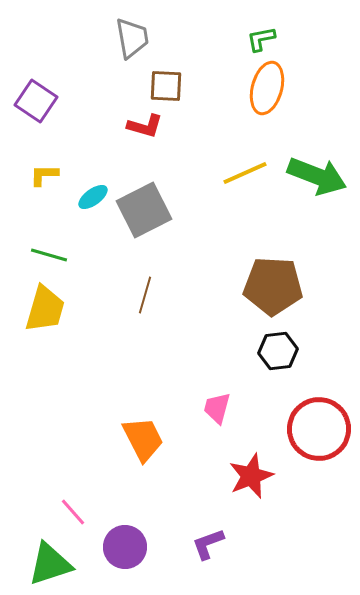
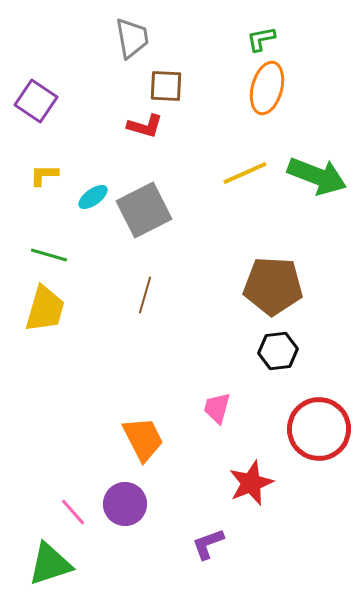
red star: moved 7 px down
purple circle: moved 43 px up
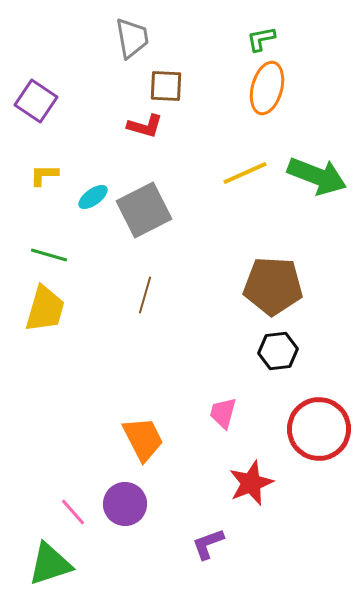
pink trapezoid: moved 6 px right, 5 px down
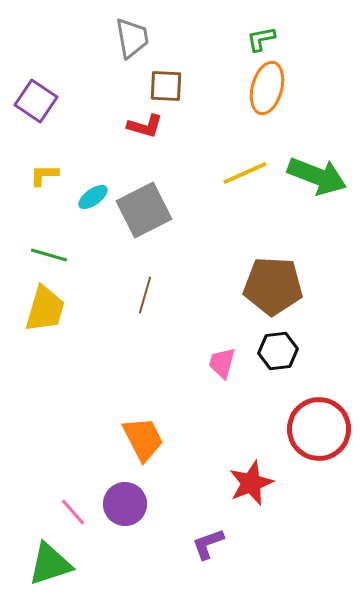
pink trapezoid: moved 1 px left, 50 px up
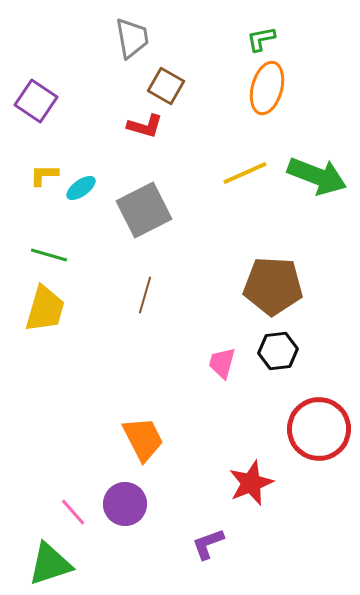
brown square: rotated 27 degrees clockwise
cyan ellipse: moved 12 px left, 9 px up
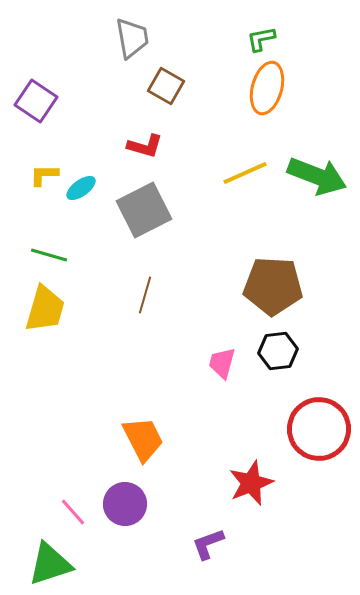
red L-shape: moved 20 px down
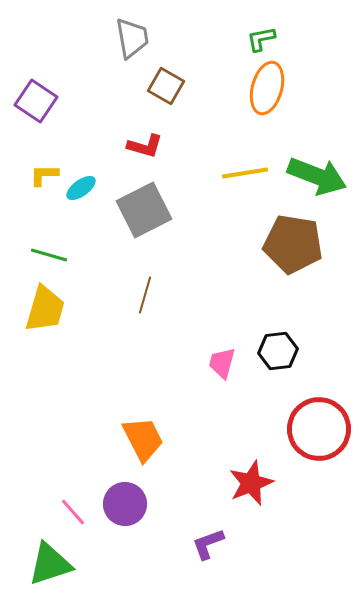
yellow line: rotated 15 degrees clockwise
brown pentagon: moved 20 px right, 42 px up; rotated 6 degrees clockwise
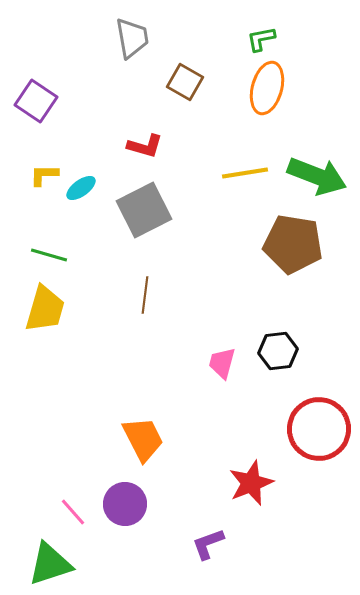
brown square: moved 19 px right, 4 px up
brown line: rotated 9 degrees counterclockwise
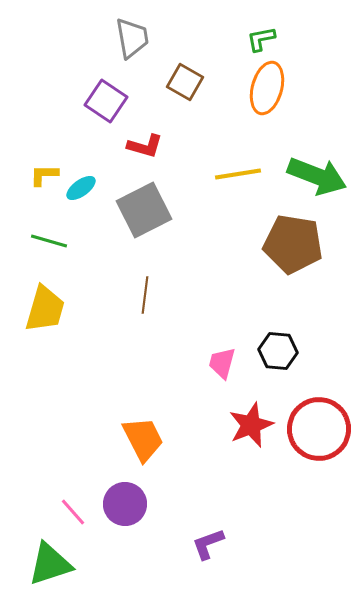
purple square: moved 70 px right
yellow line: moved 7 px left, 1 px down
green line: moved 14 px up
black hexagon: rotated 12 degrees clockwise
red star: moved 58 px up
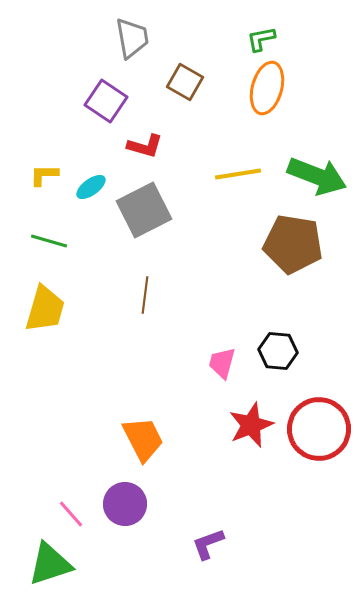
cyan ellipse: moved 10 px right, 1 px up
pink line: moved 2 px left, 2 px down
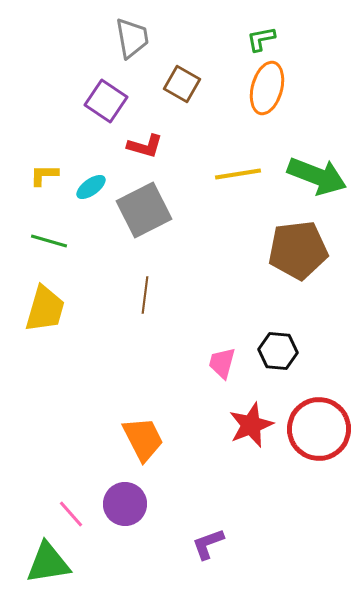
brown square: moved 3 px left, 2 px down
brown pentagon: moved 5 px right, 6 px down; rotated 16 degrees counterclockwise
green triangle: moved 2 px left, 1 px up; rotated 9 degrees clockwise
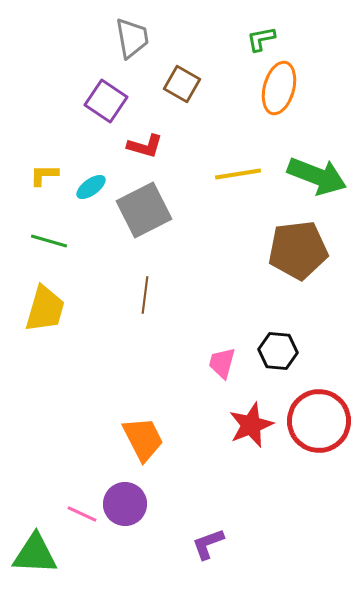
orange ellipse: moved 12 px right
red circle: moved 8 px up
pink line: moved 11 px right; rotated 24 degrees counterclockwise
green triangle: moved 13 px left, 9 px up; rotated 12 degrees clockwise
